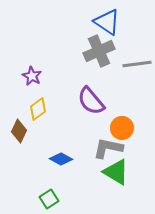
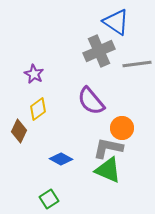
blue triangle: moved 9 px right
purple star: moved 2 px right, 2 px up
green triangle: moved 8 px left, 2 px up; rotated 8 degrees counterclockwise
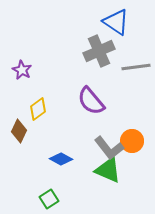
gray line: moved 1 px left, 3 px down
purple star: moved 12 px left, 4 px up
orange circle: moved 10 px right, 13 px down
gray L-shape: moved 1 px right; rotated 140 degrees counterclockwise
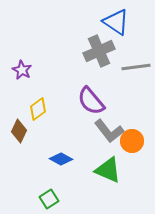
gray L-shape: moved 17 px up
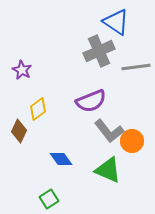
purple semicircle: rotated 72 degrees counterclockwise
blue diamond: rotated 25 degrees clockwise
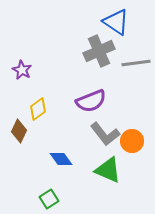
gray line: moved 4 px up
gray L-shape: moved 4 px left, 3 px down
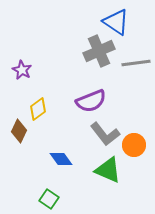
orange circle: moved 2 px right, 4 px down
green square: rotated 24 degrees counterclockwise
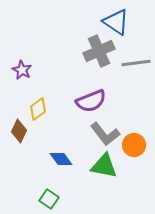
green triangle: moved 4 px left, 4 px up; rotated 12 degrees counterclockwise
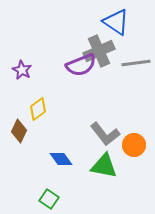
purple semicircle: moved 10 px left, 36 px up
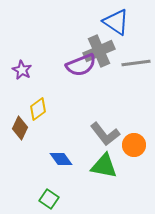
brown diamond: moved 1 px right, 3 px up
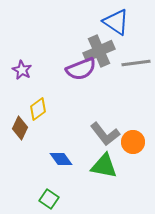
purple semicircle: moved 4 px down
orange circle: moved 1 px left, 3 px up
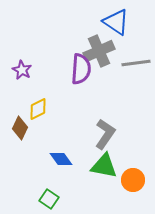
purple semicircle: rotated 64 degrees counterclockwise
yellow diamond: rotated 10 degrees clockwise
gray L-shape: rotated 108 degrees counterclockwise
orange circle: moved 38 px down
